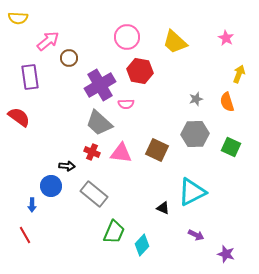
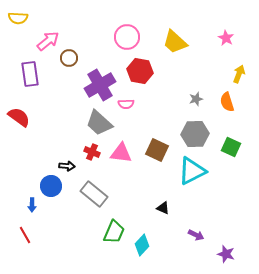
purple rectangle: moved 3 px up
cyan triangle: moved 21 px up
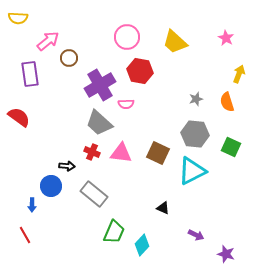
gray hexagon: rotated 8 degrees clockwise
brown square: moved 1 px right, 3 px down
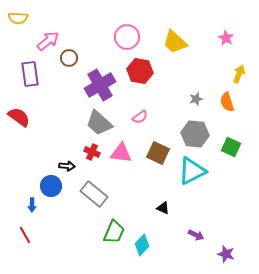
pink semicircle: moved 14 px right, 13 px down; rotated 35 degrees counterclockwise
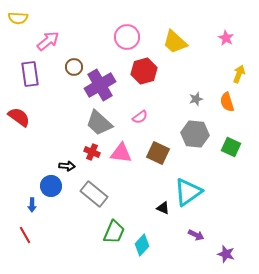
brown circle: moved 5 px right, 9 px down
red hexagon: moved 4 px right; rotated 25 degrees counterclockwise
cyan triangle: moved 4 px left, 21 px down; rotated 8 degrees counterclockwise
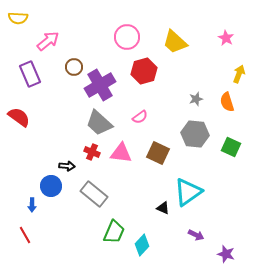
purple rectangle: rotated 15 degrees counterclockwise
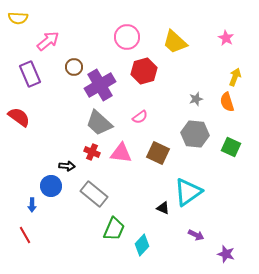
yellow arrow: moved 4 px left, 3 px down
green trapezoid: moved 3 px up
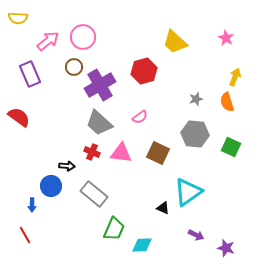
pink circle: moved 44 px left
cyan diamond: rotated 45 degrees clockwise
purple star: moved 6 px up
